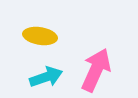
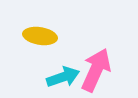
cyan arrow: moved 17 px right
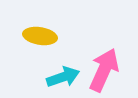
pink arrow: moved 8 px right
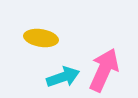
yellow ellipse: moved 1 px right, 2 px down
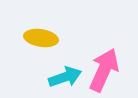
cyan arrow: moved 2 px right
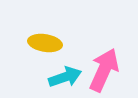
yellow ellipse: moved 4 px right, 5 px down
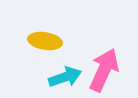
yellow ellipse: moved 2 px up
